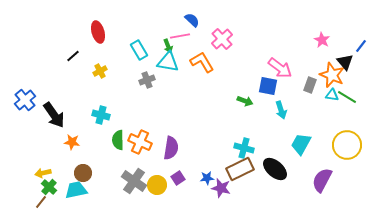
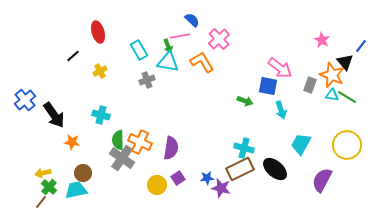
pink cross at (222, 39): moved 3 px left
gray cross at (134, 181): moved 12 px left, 23 px up
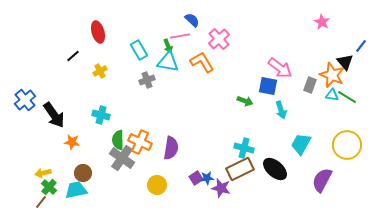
pink star at (322, 40): moved 18 px up
purple square at (178, 178): moved 18 px right
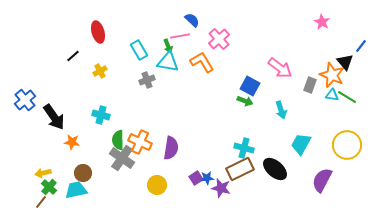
blue square at (268, 86): moved 18 px left; rotated 18 degrees clockwise
black arrow at (54, 115): moved 2 px down
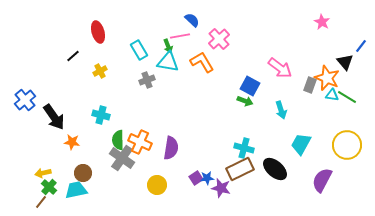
orange star at (332, 75): moved 5 px left, 3 px down
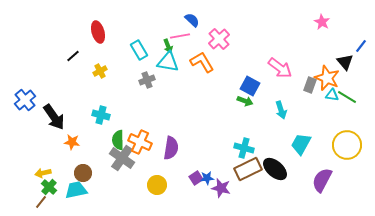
brown rectangle at (240, 169): moved 8 px right
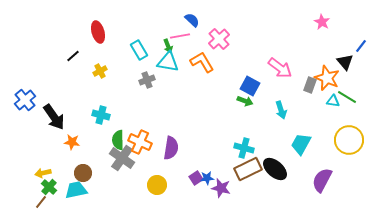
cyan triangle at (332, 95): moved 1 px right, 6 px down
yellow circle at (347, 145): moved 2 px right, 5 px up
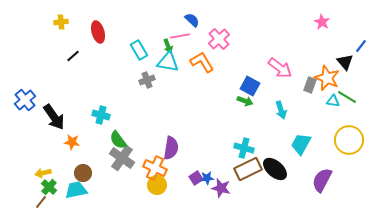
yellow cross at (100, 71): moved 39 px left, 49 px up; rotated 24 degrees clockwise
green semicircle at (118, 140): rotated 36 degrees counterclockwise
orange cross at (140, 142): moved 15 px right, 26 px down
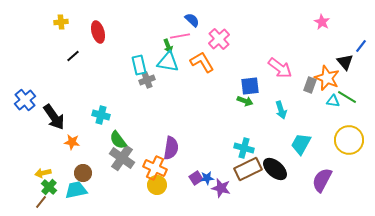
cyan rectangle at (139, 50): moved 15 px down; rotated 18 degrees clockwise
blue square at (250, 86): rotated 36 degrees counterclockwise
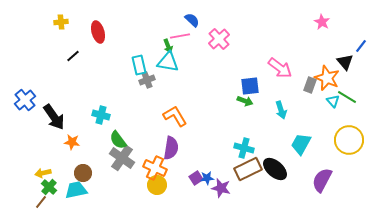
orange L-shape at (202, 62): moved 27 px left, 54 px down
cyan triangle at (333, 101): rotated 40 degrees clockwise
